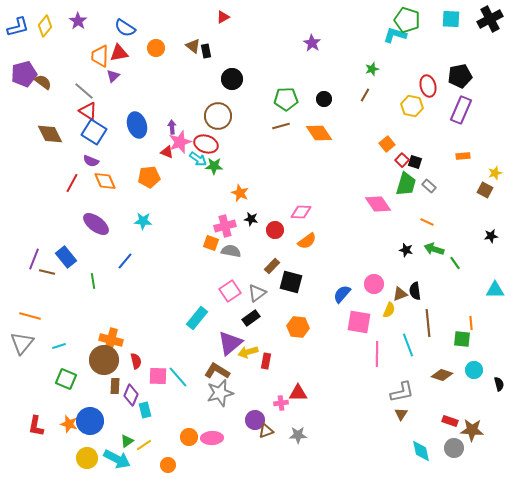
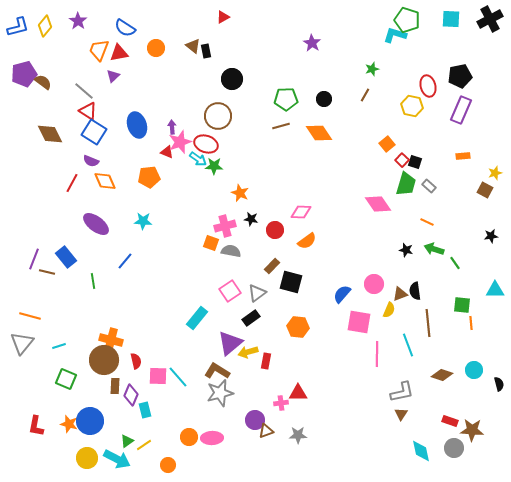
orange trapezoid at (100, 56): moved 1 px left, 6 px up; rotated 20 degrees clockwise
green square at (462, 339): moved 34 px up
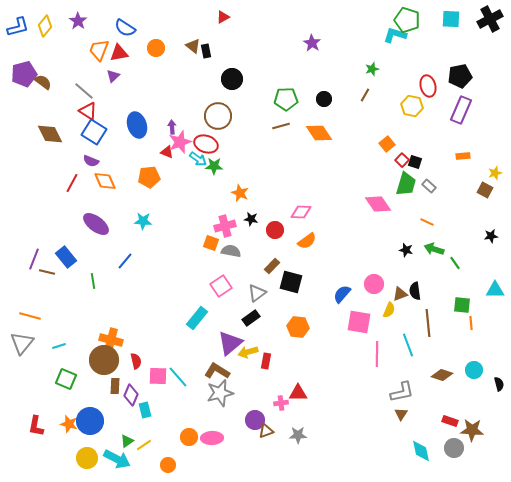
pink square at (230, 291): moved 9 px left, 5 px up
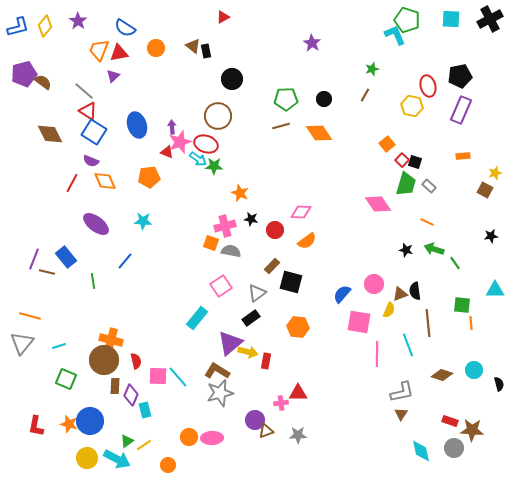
cyan L-shape at (395, 35): rotated 50 degrees clockwise
yellow arrow at (248, 352): rotated 150 degrees counterclockwise
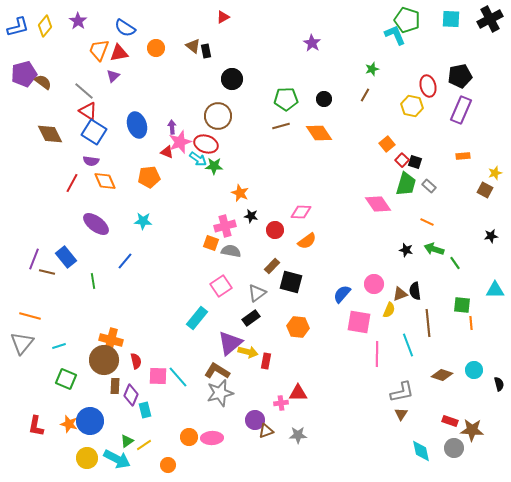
purple semicircle at (91, 161): rotated 14 degrees counterclockwise
black star at (251, 219): moved 3 px up
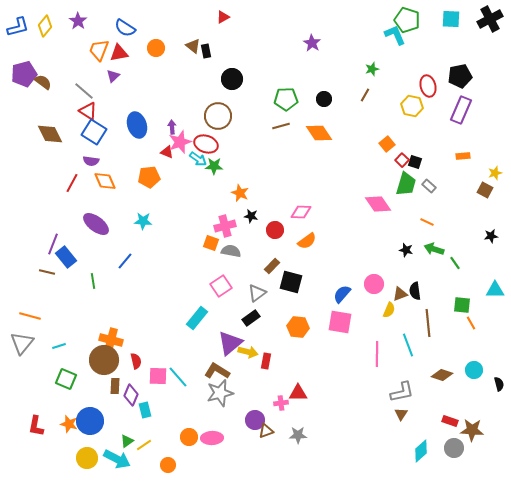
purple line at (34, 259): moved 19 px right, 15 px up
pink square at (359, 322): moved 19 px left
orange line at (471, 323): rotated 24 degrees counterclockwise
cyan diamond at (421, 451): rotated 60 degrees clockwise
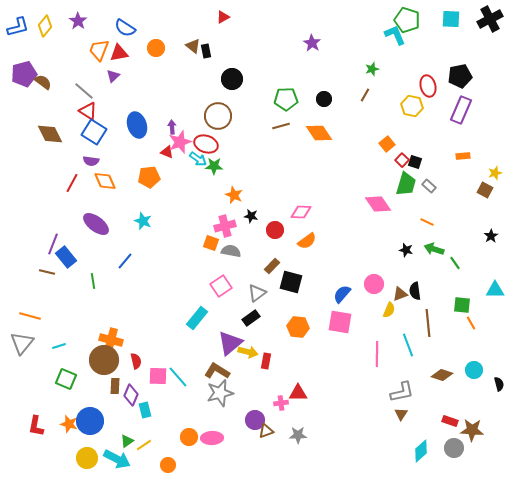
orange star at (240, 193): moved 6 px left, 2 px down
cyan star at (143, 221): rotated 18 degrees clockwise
black star at (491, 236): rotated 24 degrees counterclockwise
